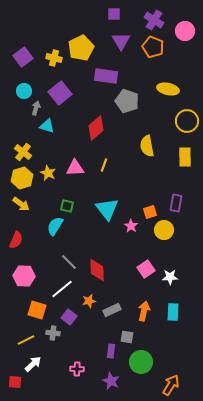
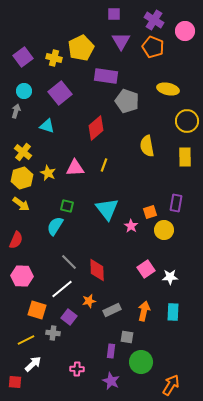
gray arrow at (36, 108): moved 20 px left, 3 px down
pink hexagon at (24, 276): moved 2 px left
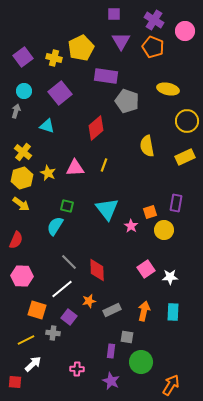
yellow rectangle at (185, 157): rotated 66 degrees clockwise
